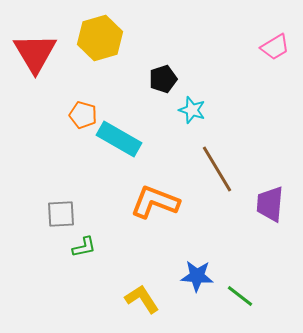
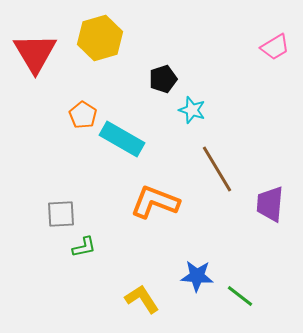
orange pentagon: rotated 16 degrees clockwise
cyan rectangle: moved 3 px right
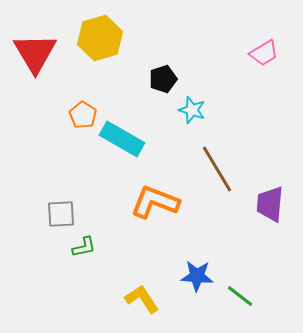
pink trapezoid: moved 11 px left, 6 px down
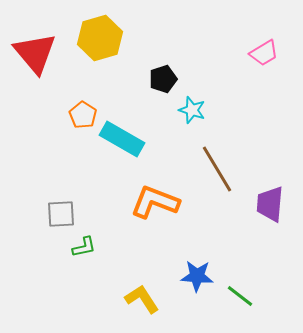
red triangle: rotated 9 degrees counterclockwise
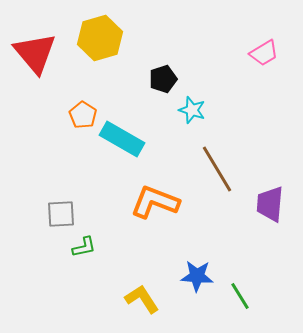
green line: rotated 20 degrees clockwise
